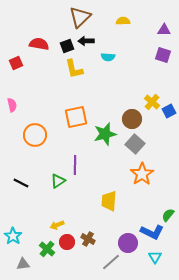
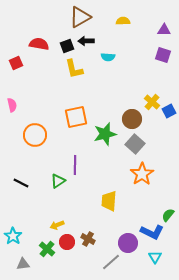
brown triangle: rotated 15 degrees clockwise
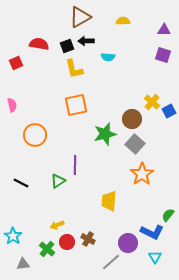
orange square: moved 12 px up
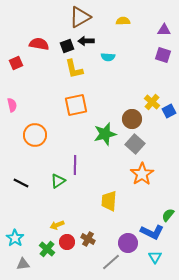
cyan star: moved 2 px right, 2 px down
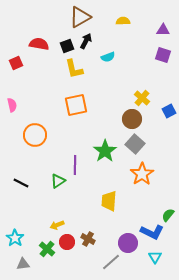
purple triangle: moved 1 px left
black arrow: rotated 119 degrees clockwise
cyan semicircle: rotated 24 degrees counterclockwise
yellow cross: moved 10 px left, 4 px up
green star: moved 17 px down; rotated 20 degrees counterclockwise
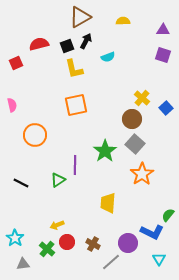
red semicircle: rotated 24 degrees counterclockwise
blue square: moved 3 px left, 3 px up; rotated 16 degrees counterclockwise
green triangle: moved 1 px up
yellow trapezoid: moved 1 px left, 2 px down
brown cross: moved 5 px right, 5 px down
cyan triangle: moved 4 px right, 2 px down
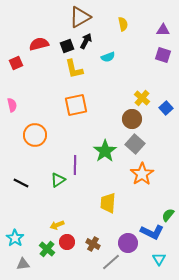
yellow semicircle: moved 3 px down; rotated 80 degrees clockwise
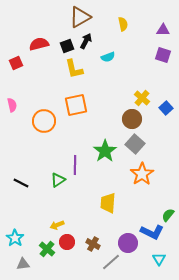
orange circle: moved 9 px right, 14 px up
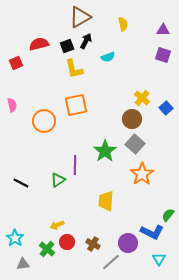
yellow trapezoid: moved 2 px left, 2 px up
